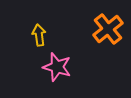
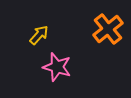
yellow arrow: rotated 50 degrees clockwise
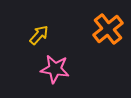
pink star: moved 2 px left, 2 px down; rotated 8 degrees counterclockwise
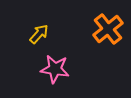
yellow arrow: moved 1 px up
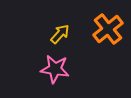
yellow arrow: moved 21 px right
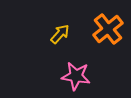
pink star: moved 21 px right, 7 px down
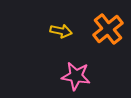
yellow arrow: moved 1 px right, 3 px up; rotated 60 degrees clockwise
